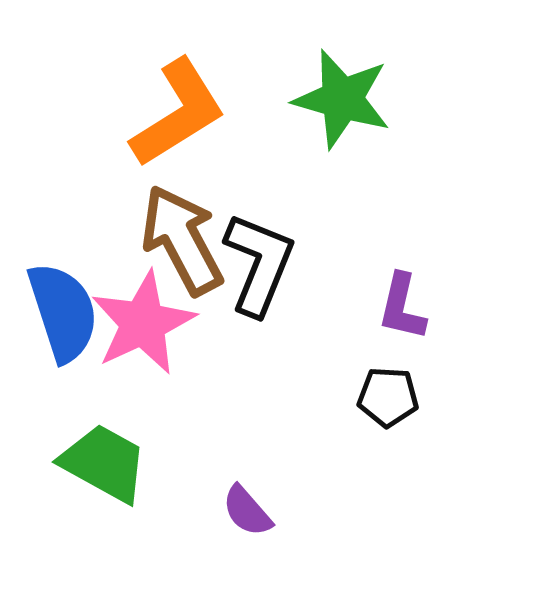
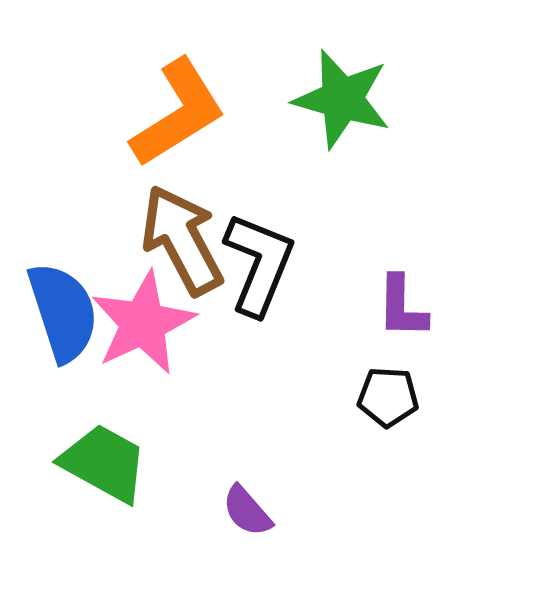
purple L-shape: rotated 12 degrees counterclockwise
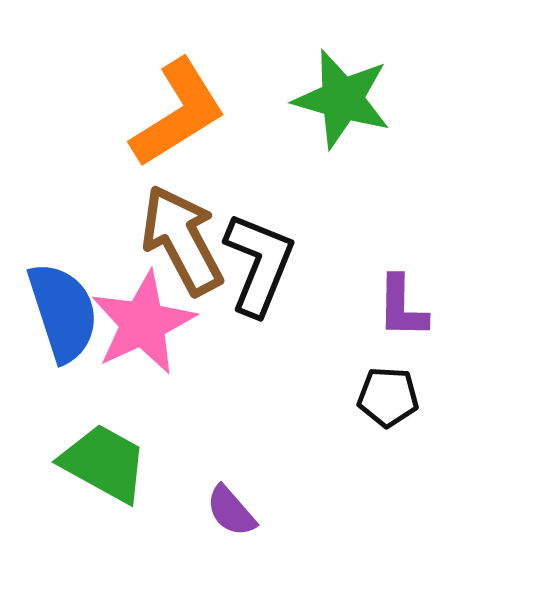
purple semicircle: moved 16 px left
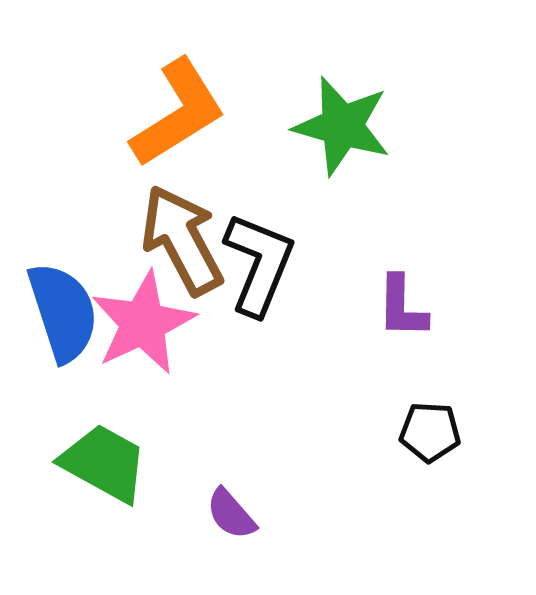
green star: moved 27 px down
black pentagon: moved 42 px right, 35 px down
purple semicircle: moved 3 px down
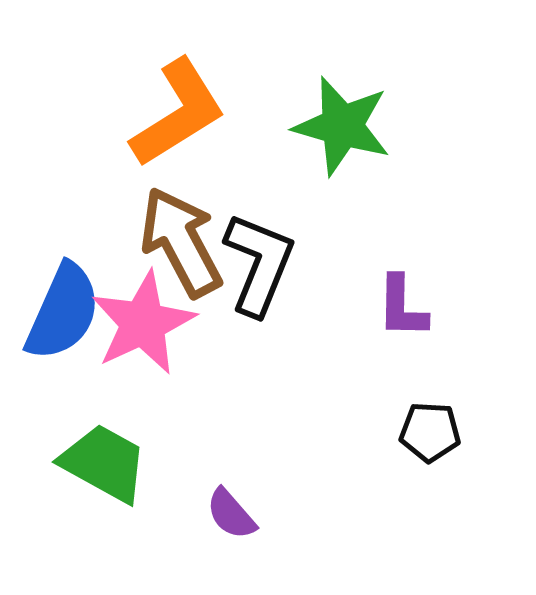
brown arrow: moved 1 px left, 2 px down
blue semicircle: rotated 42 degrees clockwise
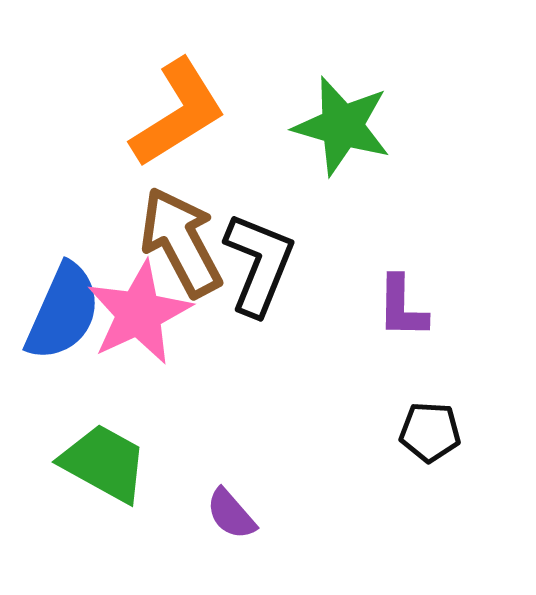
pink star: moved 4 px left, 10 px up
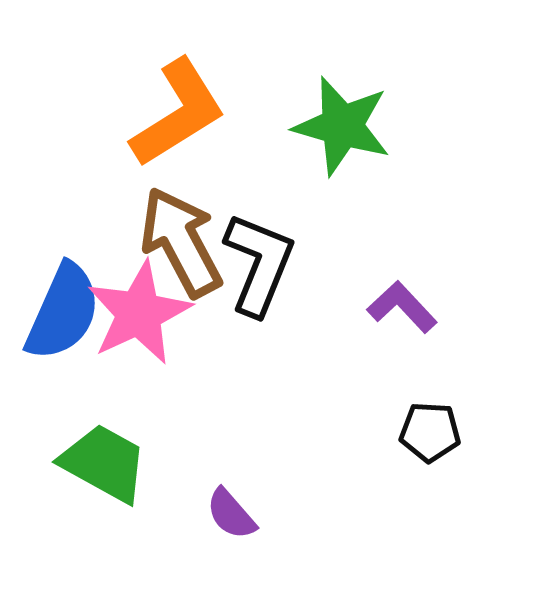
purple L-shape: rotated 136 degrees clockwise
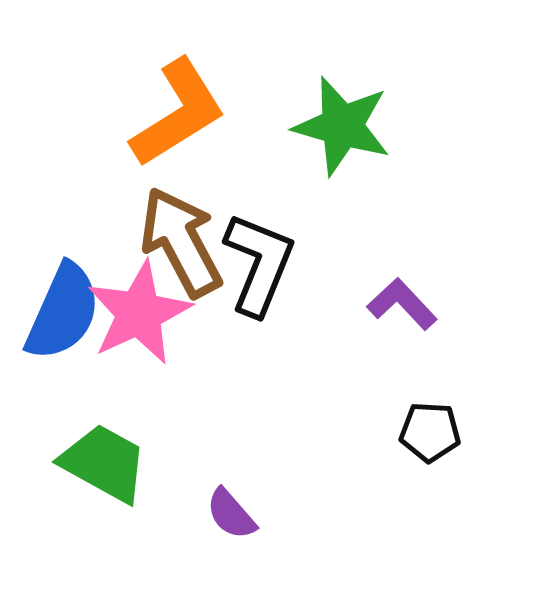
purple L-shape: moved 3 px up
